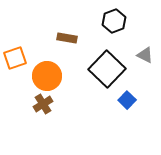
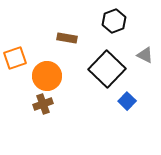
blue square: moved 1 px down
brown cross: rotated 12 degrees clockwise
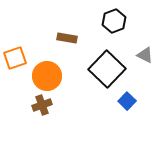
brown cross: moved 1 px left, 1 px down
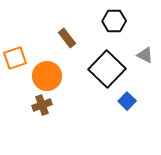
black hexagon: rotated 20 degrees clockwise
brown rectangle: rotated 42 degrees clockwise
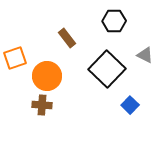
blue square: moved 3 px right, 4 px down
brown cross: rotated 24 degrees clockwise
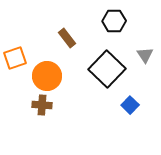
gray triangle: rotated 30 degrees clockwise
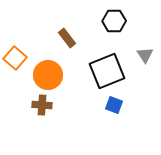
orange square: rotated 30 degrees counterclockwise
black square: moved 2 px down; rotated 24 degrees clockwise
orange circle: moved 1 px right, 1 px up
blue square: moved 16 px left; rotated 24 degrees counterclockwise
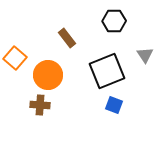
brown cross: moved 2 px left
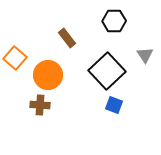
black square: rotated 21 degrees counterclockwise
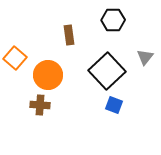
black hexagon: moved 1 px left, 1 px up
brown rectangle: moved 2 px right, 3 px up; rotated 30 degrees clockwise
gray triangle: moved 2 px down; rotated 12 degrees clockwise
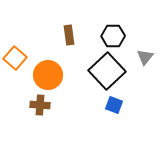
black hexagon: moved 16 px down
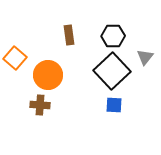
black square: moved 5 px right
blue square: rotated 18 degrees counterclockwise
